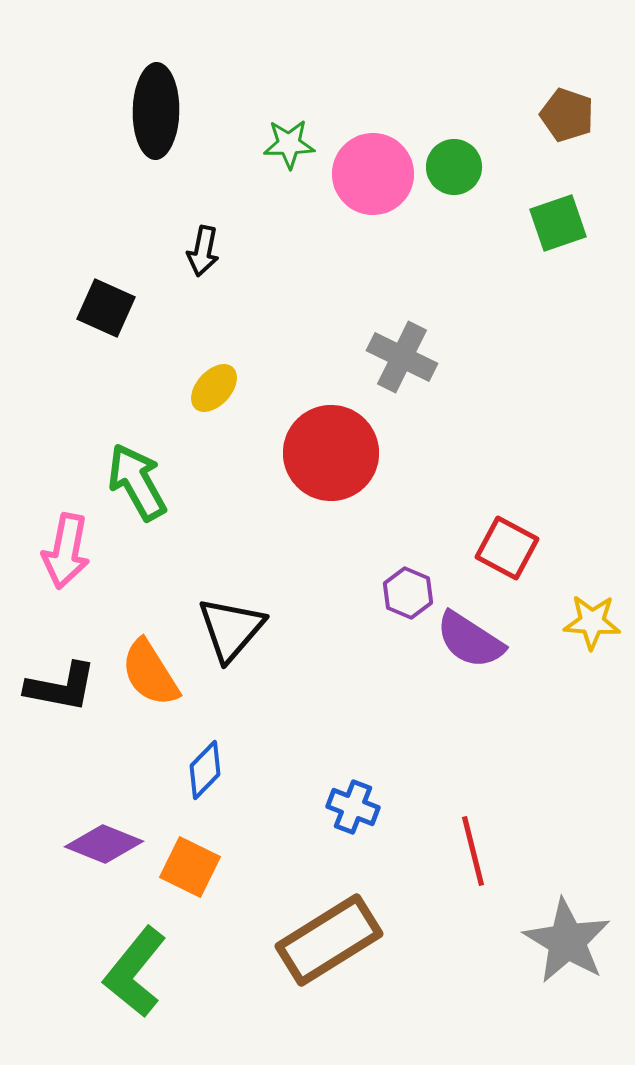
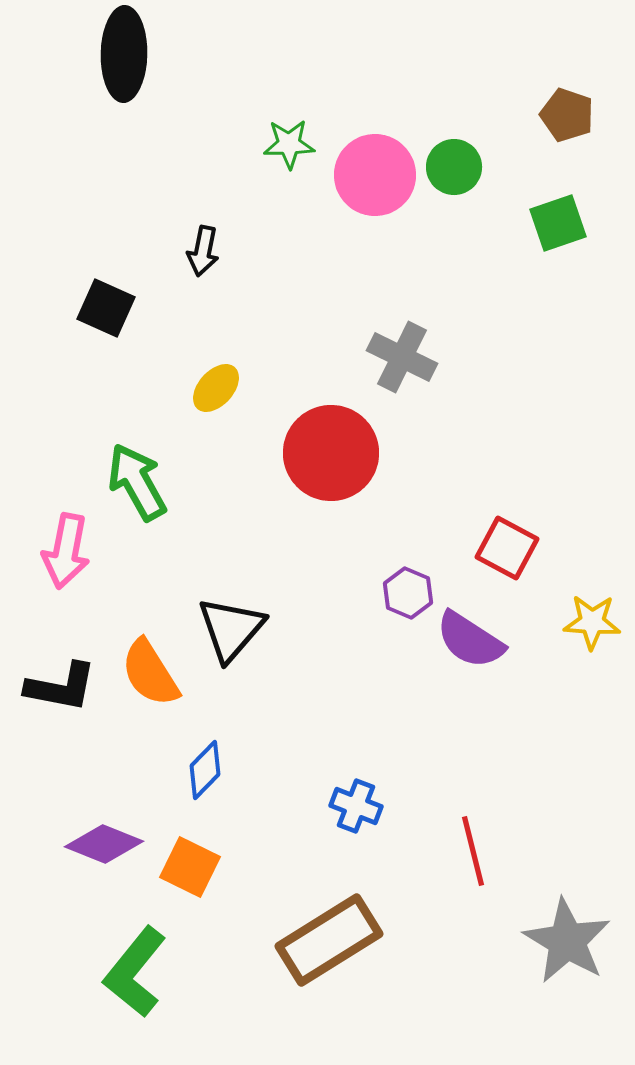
black ellipse: moved 32 px left, 57 px up
pink circle: moved 2 px right, 1 px down
yellow ellipse: moved 2 px right
blue cross: moved 3 px right, 1 px up
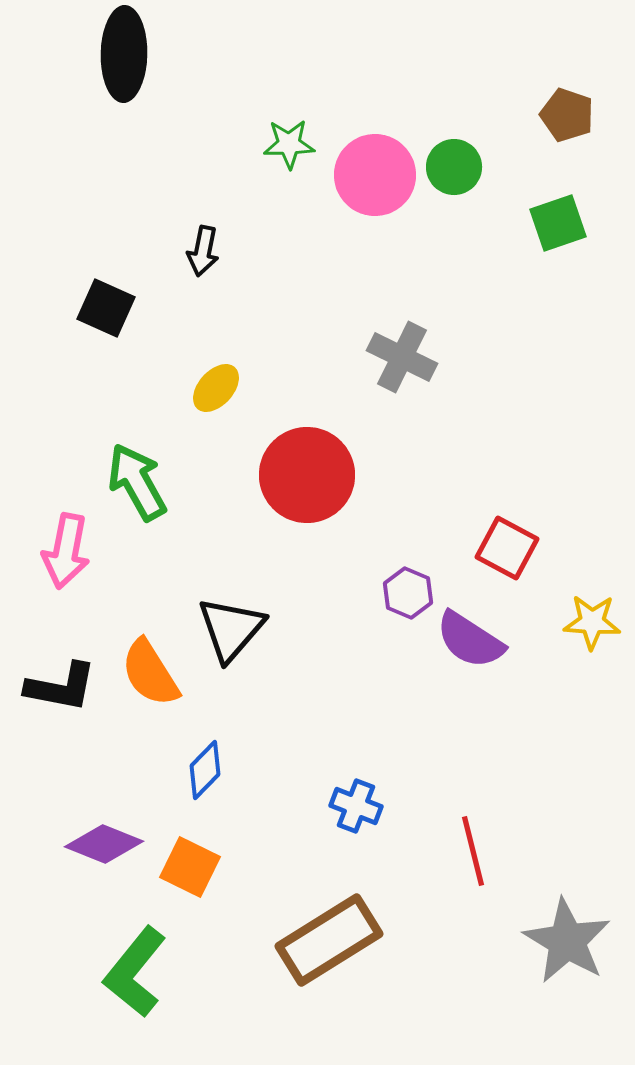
red circle: moved 24 px left, 22 px down
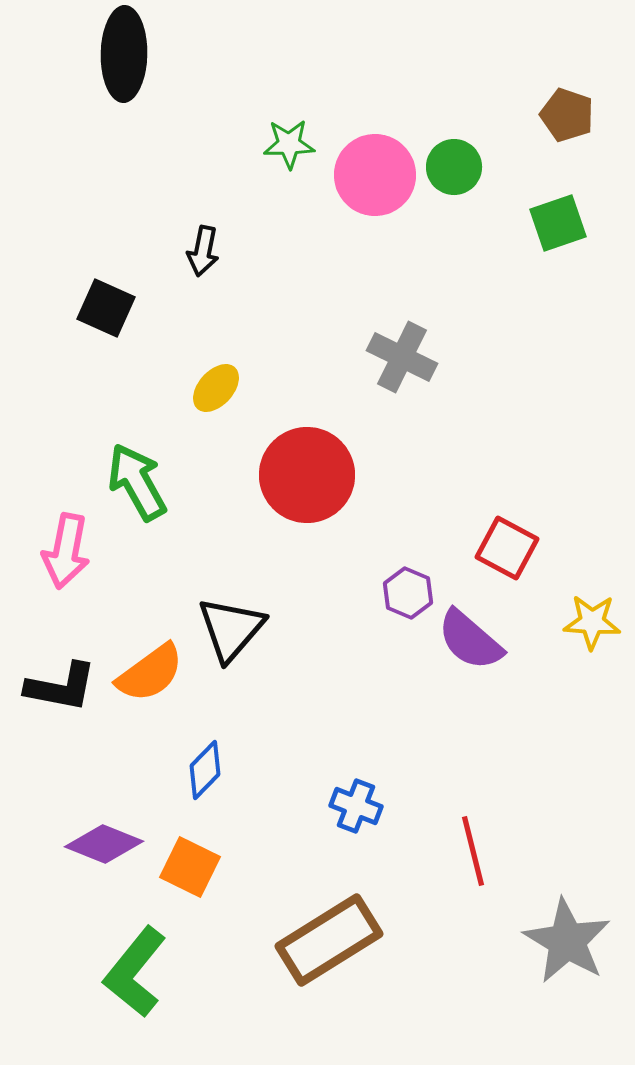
purple semicircle: rotated 8 degrees clockwise
orange semicircle: rotated 94 degrees counterclockwise
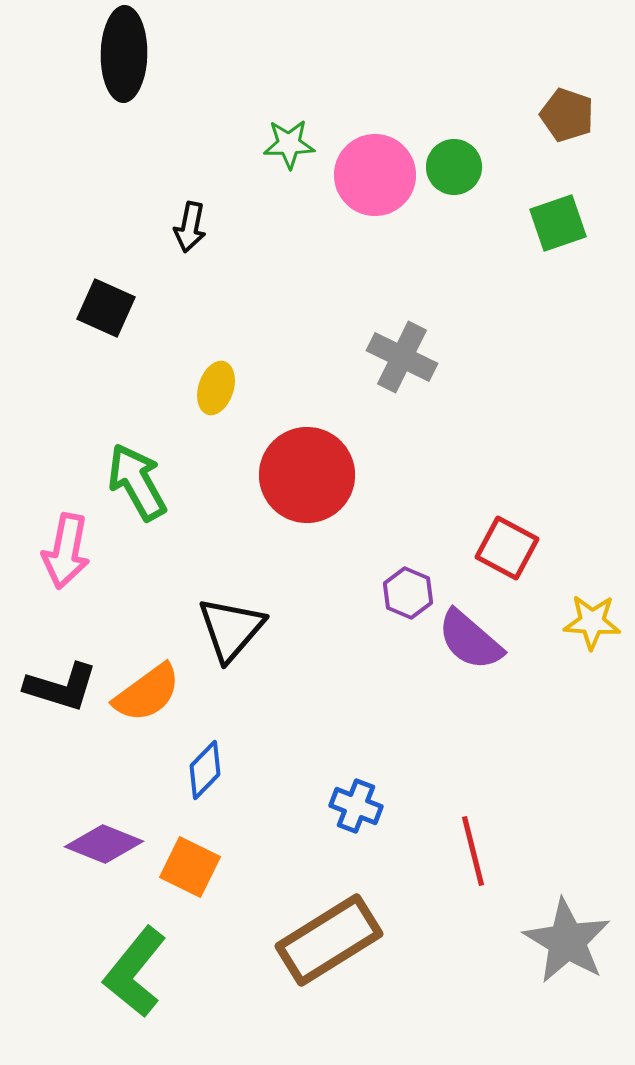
black arrow: moved 13 px left, 24 px up
yellow ellipse: rotated 24 degrees counterclockwise
orange semicircle: moved 3 px left, 20 px down
black L-shape: rotated 6 degrees clockwise
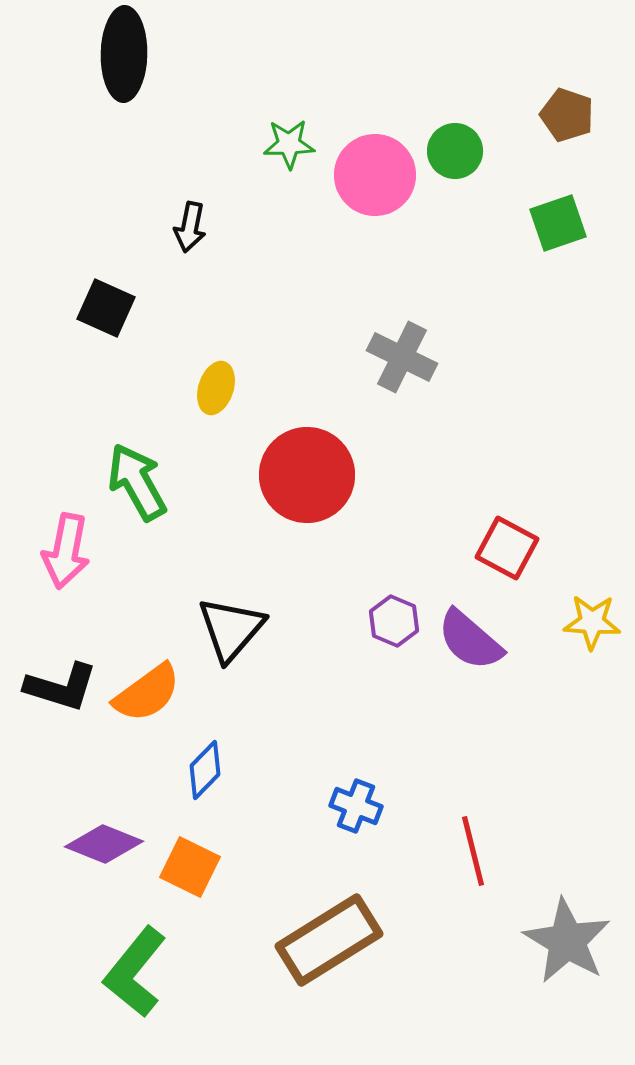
green circle: moved 1 px right, 16 px up
purple hexagon: moved 14 px left, 28 px down
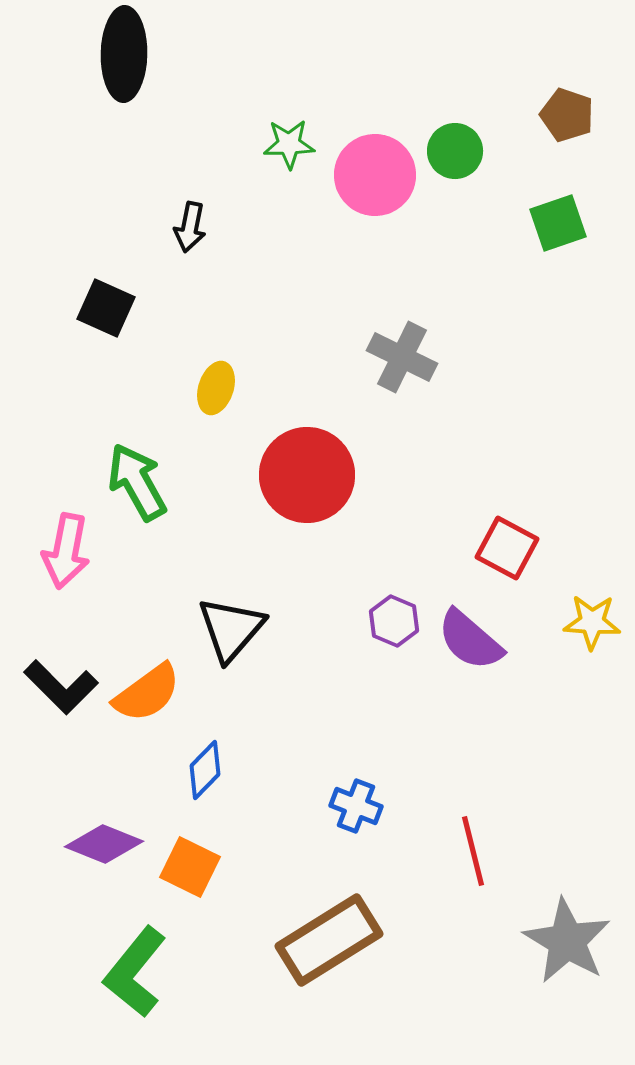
black L-shape: rotated 28 degrees clockwise
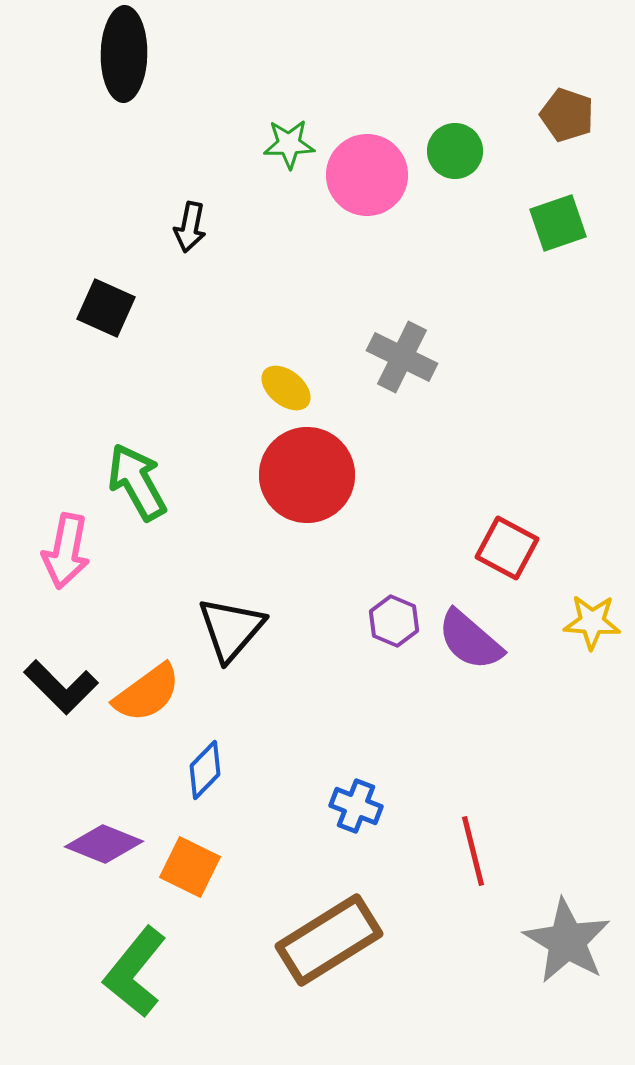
pink circle: moved 8 px left
yellow ellipse: moved 70 px right; rotated 69 degrees counterclockwise
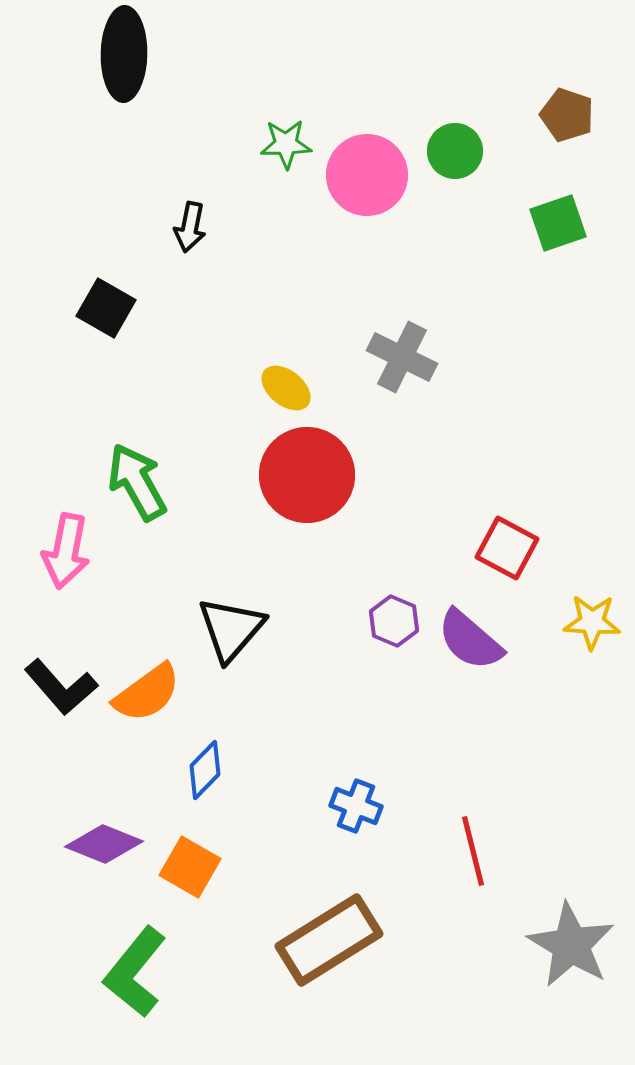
green star: moved 3 px left
black square: rotated 6 degrees clockwise
black L-shape: rotated 4 degrees clockwise
orange square: rotated 4 degrees clockwise
gray star: moved 4 px right, 4 px down
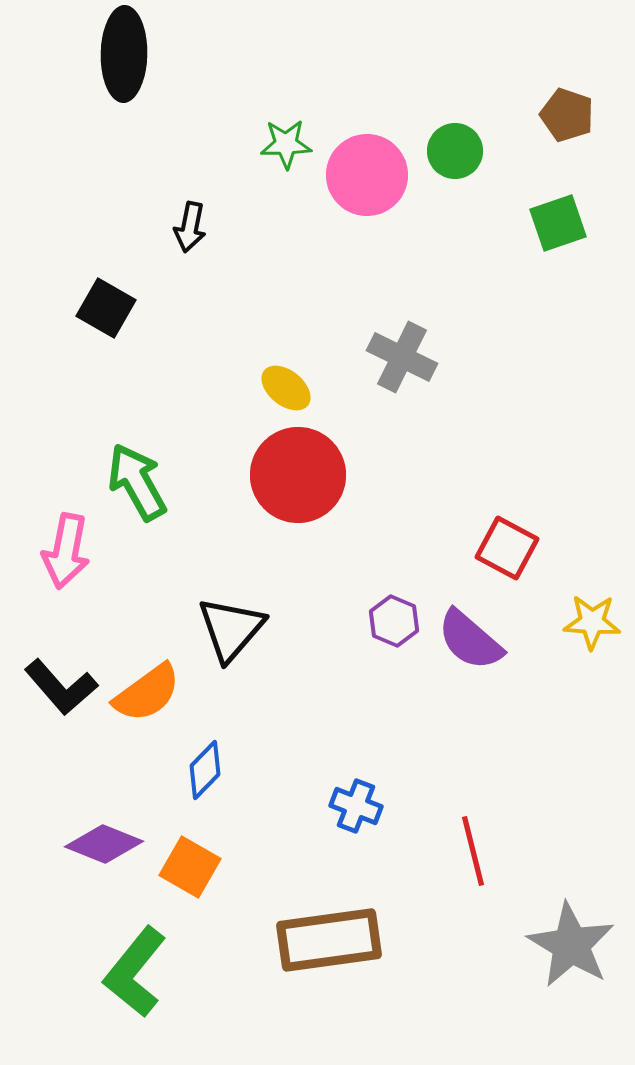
red circle: moved 9 px left
brown rectangle: rotated 24 degrees clockwise
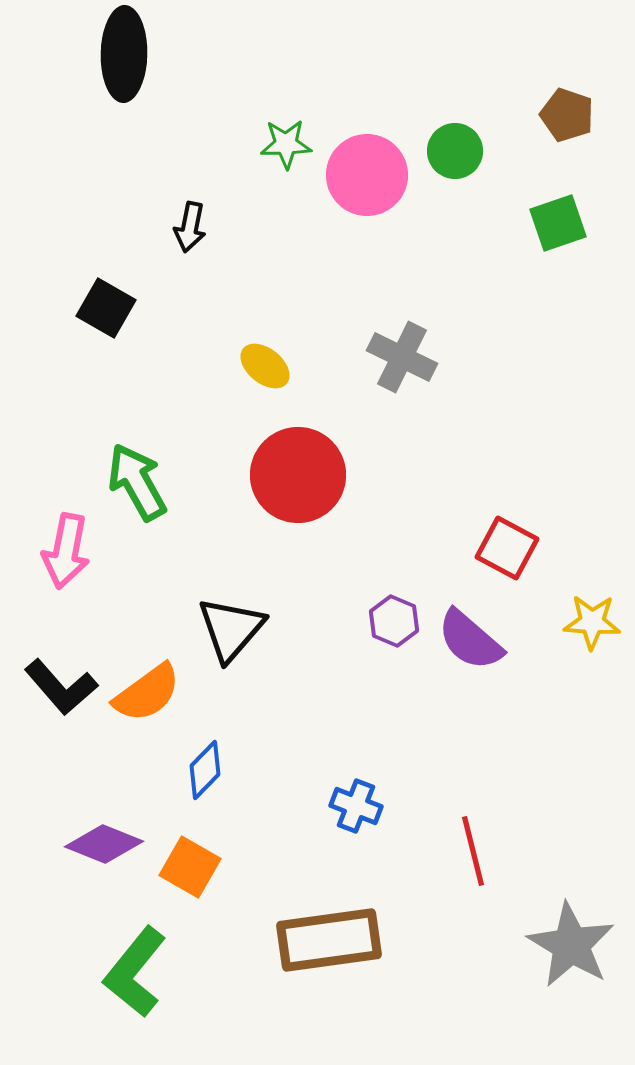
yellow ellipse: moved 21 px left, 22 px up
